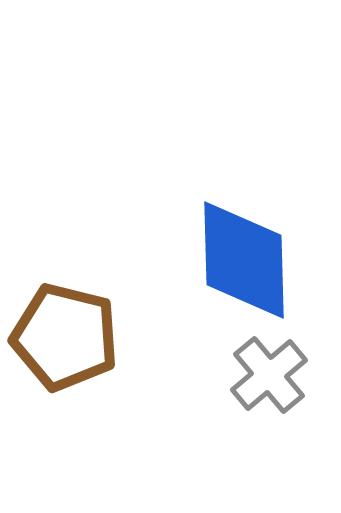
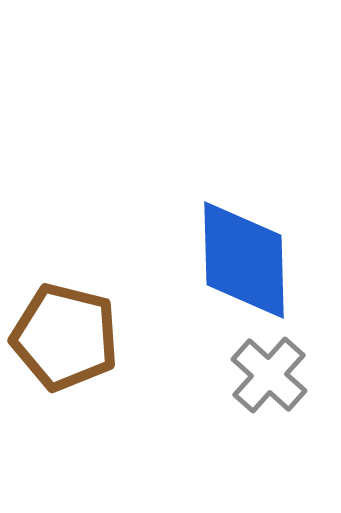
gray cross: rotated 8 degrees counterclockwise
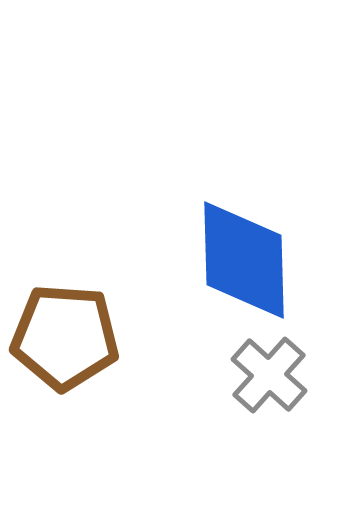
brown pentagon: rotated 10 degrees counterclockwise
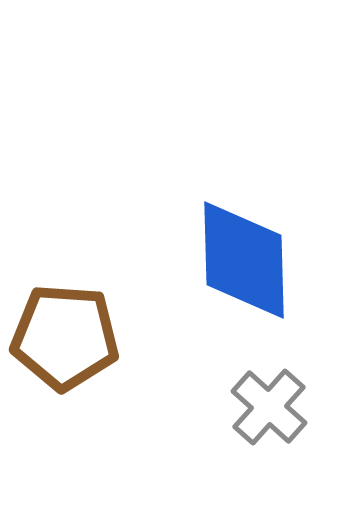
gray cross: moved 32 px down
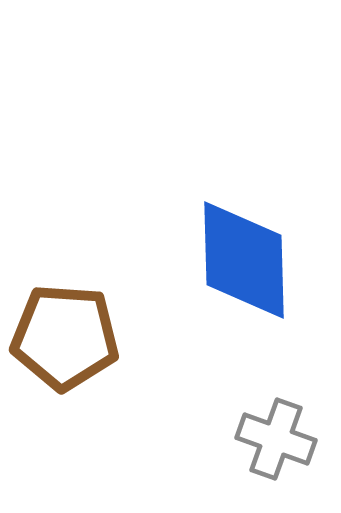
gray cross: moved 7 px right, 32 px down; rotated 22 degrees counterclockwise
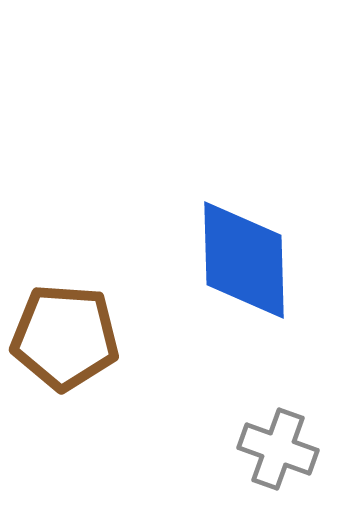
gray cross: moved 2 px right, 10 px down
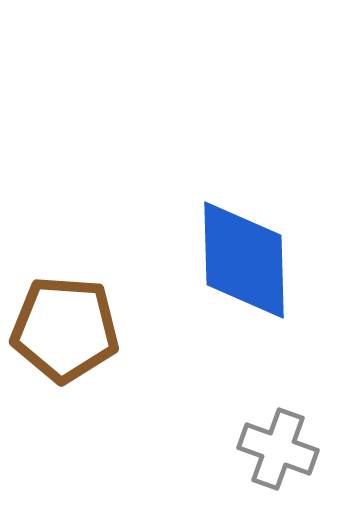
brown pentagon: moved 8 px up
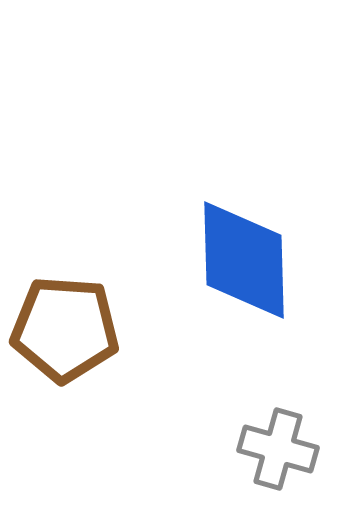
gray cross: rotated 4 degrees counterclockwise
